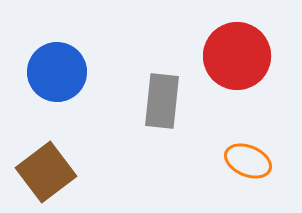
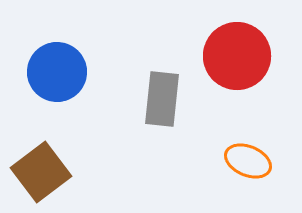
gray rectangle: moved 2 px up
brown square: moved 5 px left
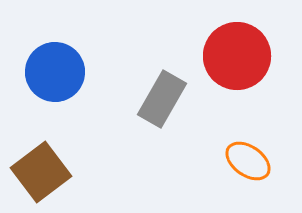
blue circle: moved 2 px left
gray rectangle: rotated 24 degrees clockwise
orange ellipse: rotated 12 degrees clockwise
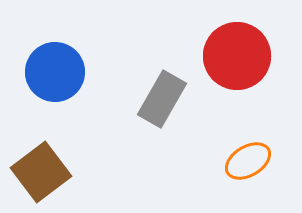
orange ellipse: rotated 66 degrees counterclockwise
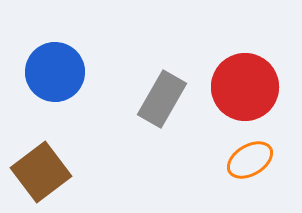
red circle: moved 8 px right, 31 px down
orange ellipse: moved 2 px right, 1 px up
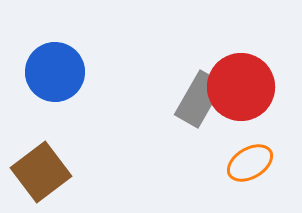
red circle: moved 4 px left
gray rectangle: moved 37 px right
orange ellipse: moved 3 px down
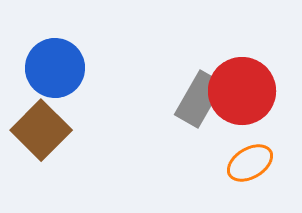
blue circle: moved 4 px up
red circle: moved 1 px right, 4 px down
brown square: moved 42 px up; rotated 8 degrees counterclockwise
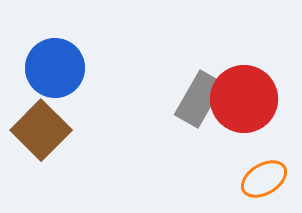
red circle: moved 2 px right, 8 px down
orange ellipse: moved 14 px right, 16 px down
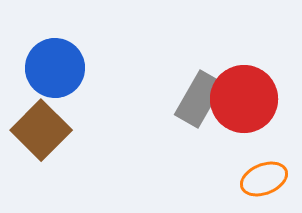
orange ellipse: rotated 9 degrees clockwise
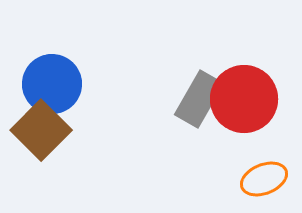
blue circle: moved 3 px left, 16 px down
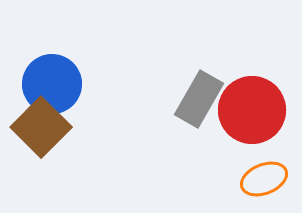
red circle: moved 8 px right, 11 px down
brown square: moved 3 px up
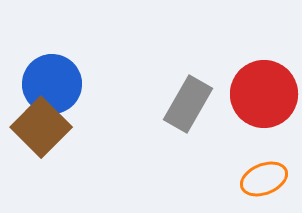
gray rectangle: moved 11 px left, 5 px down
red circle: moved 12 px right, 16 px up
